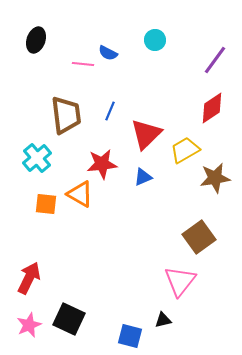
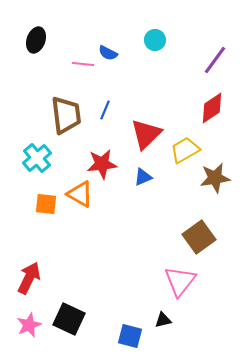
blue line: moved 5 px left, 1 px up
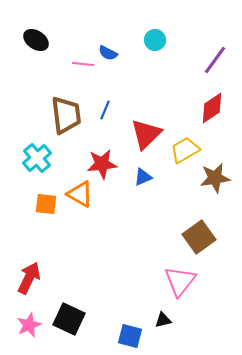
black ellipse: rotated 75 degrees counterclockwise
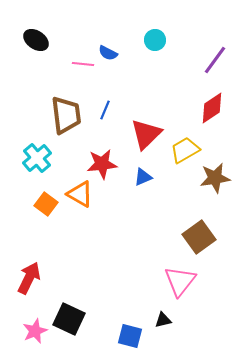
orange square: rotated 30 degrees clockwise
pink star: moved 6 px right, 6 px down
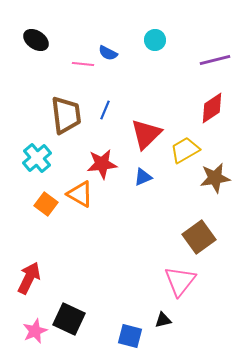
purple line: rotated 40 degrees clockwise
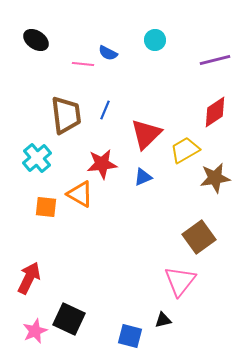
red diamond: moved 3 px right, 4 px down
orange square: moved 3 px down; rotated 30 degrees counterclockwise
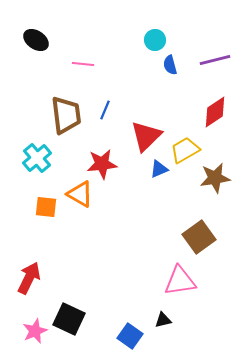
blue semicircle: moved 62 px right, 12 px down; rotated 48 degrees clockwise
red triangle: moved 2 px down
blue triangle: moved 16 px right, 8 px up
pink triangle: rotated 44 degrees clockwise
blue square: rotated 20 degrees clockwise
